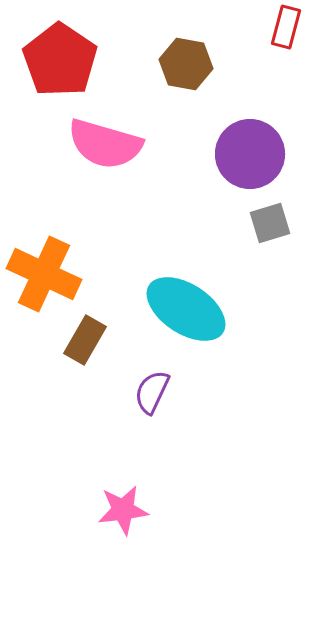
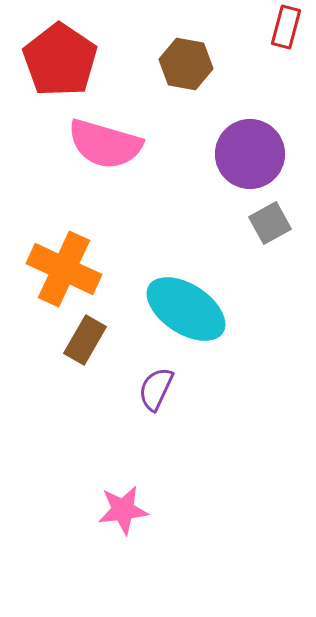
gray square: rotated 12 degrees counterclockwise
orange cross: moved 20 px right, 5 px up
purple semicircle: moved 4 px right, 3 px up
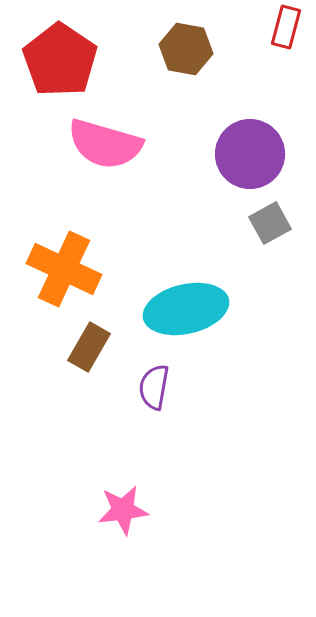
brown hexagon: moved 15 px up
cyan ellipse: rotated 46 degrees counterclockwise
brown rectangle: moved 4 px right, 7 px down
purple semicircle: moved 2 px left, 2 px up; rotated 15 degrees counterclockwise
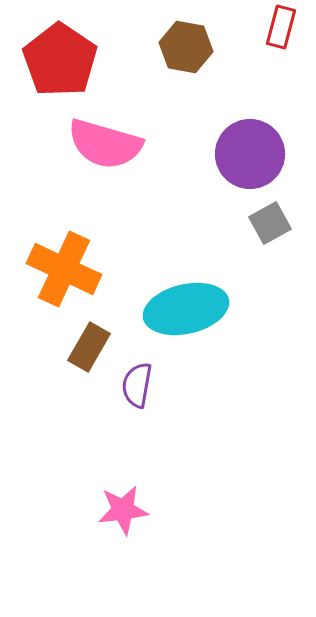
red rectangle: moved 5 px left
brown hexagon: moved 2 px up
purple semicircle: moved 17 px left, 2 px up
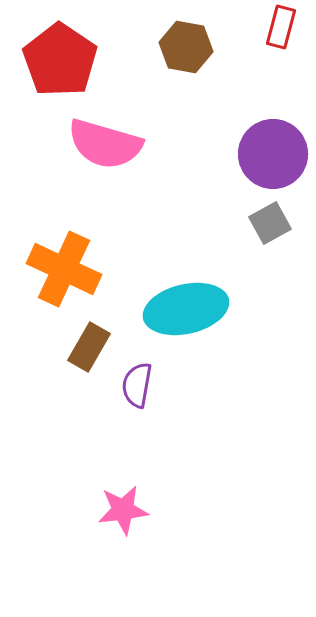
purple circle: moved 23 px right
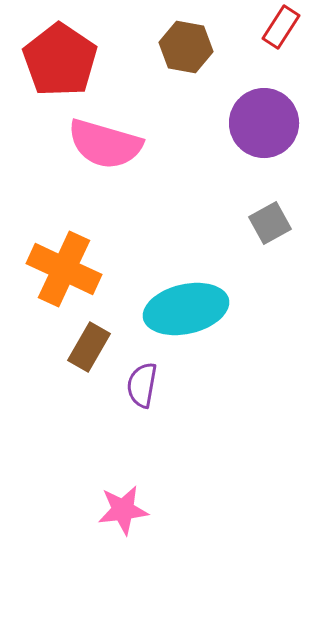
red rectangle: rotated 18 degrees clockwise
purple circle: moved 9 px left, 31 px up
purple semicircle: moved 5 px right
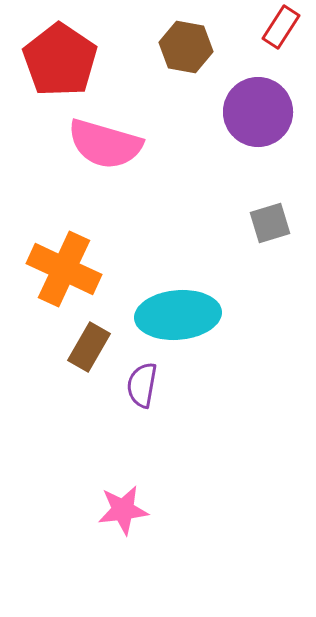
purple circle: moved 6 px left, 11 px up
gray square: rotated 12 degrees clockwise
cyan ellipse: moved 8 px left, 6 px down; rotated 8 degrees clockwise
